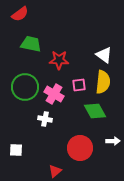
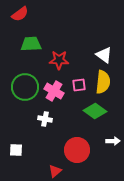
green trapezoid: rotated 15 degrees counterclockwise
pink cross: moved 3 px up
green diamond: rotated 25 degrees counterclockwise
red circle: moved 3 px left, 2 px down
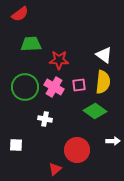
pink cross: moved 4 px up
white square: moved 5 px up
red triangle: moved 2 px up
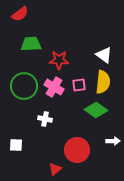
green circle: moved 1 px left, 1 px up
green diamond: moved 1 px right, 1 px up
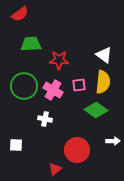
pink cross: moved 1 px left, 3 px down
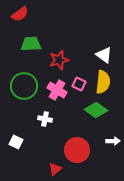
red star: rotated 18 degrees counterclockwise
pink square: moved 1 px up; rotated 32 degrees clockwise
pink cross: moved 4 px right
white square: moved 3 px up; rotated 24 degrees clockwise
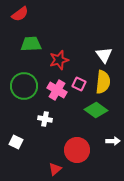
white triangle: rotated 18 degrees clockwise
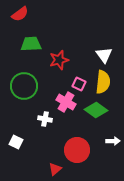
pink cross: moved 9 px right, 12 px down
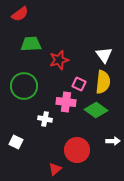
pink cross: rotated 24 degrees counterclockwise
